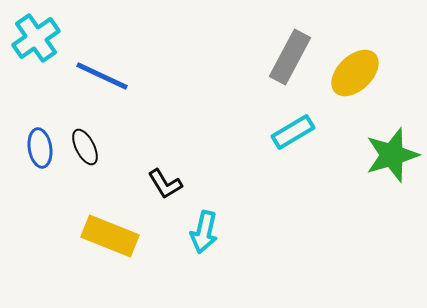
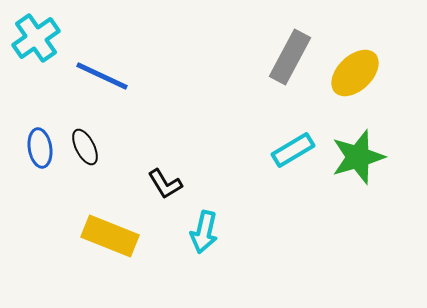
cyan rectangle: moved 18 px down
green star: moved 34 px left, 2 px down
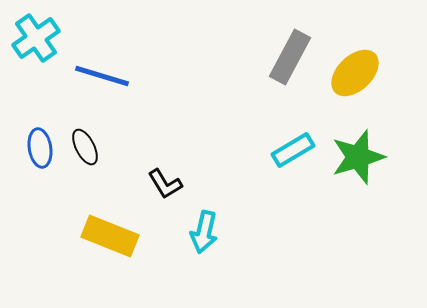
blue line: rotated 8 degrees counterclockwise
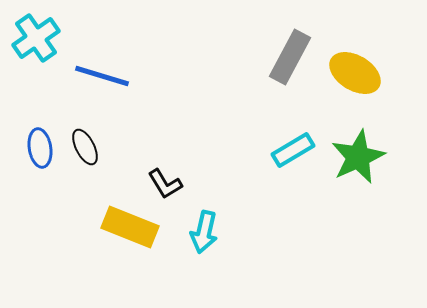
yellow ellipse: rotated 75 degrees clockwise
green star: rotated 8 degrees counterclockwise
yellow rectangle: moved 20 px right, 9 px up
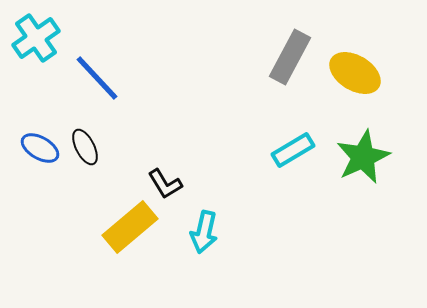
blue line: moved 5 px left, 2 px down; rotated 30 degrees clockwise
blue ellipse: rotated 51 degrees counterclockwise
green star: moved 5 px right
yellow rectangle: rotated 62 degrees counterclockwise
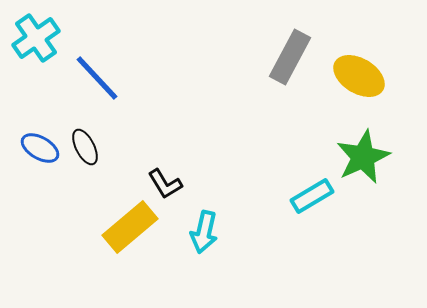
yellow ellipse: moved 4 px right, 3 px down
cyan rectangle: moved 19 px right, 46 px down
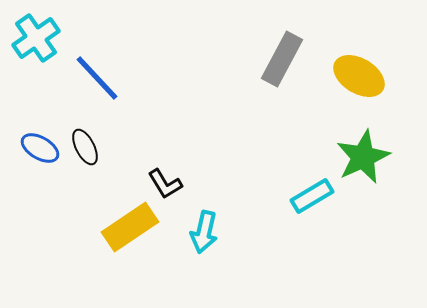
gray rectangle: moved 8 px left, 2 px down
yellow rectangle: rotated 6 degrees clockwise
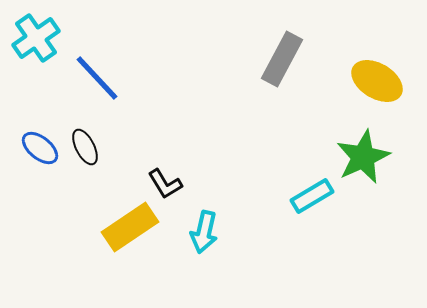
yellow ellipse: moved 18 px right, 5 px down
blue ellipse: rotated 9 degrees clockwise
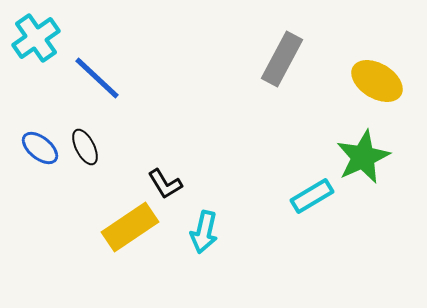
blue line: rotated 4 degrees counterclockwise
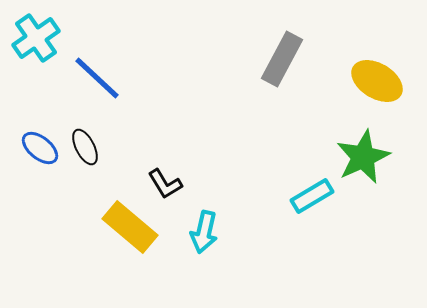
yellow rectangle: rotated 74 degrees clockwise
